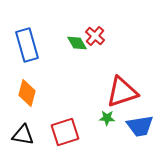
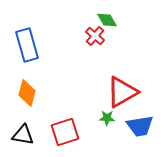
green diamond: moved 30 px right, 23 px up
red triangle: rotated 12 degrees counterclockwise
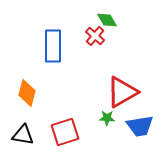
blue rectangle: moved 26 px right, 1 px down; rotated 16 degrees clockwise
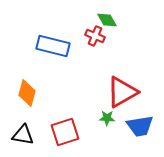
red cross: rotated 18 degrees counterclockwise
blue rectangle: rotated 76 degrees counterclockwise
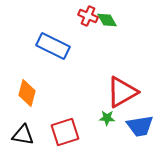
red cross: moved 7 px left, 20 px up
blue rectangle: rotated 12 degrees clockwise
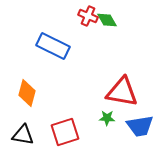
red triangle: rotated 40 degrees clockwise
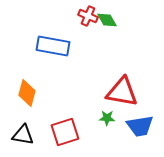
blue rectangle: rotated 16 degrees counterclockwise
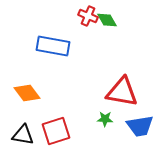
orange diamond: rotated 52 degrees counterclockwise
green star: moved 2 px left, 1 px down
red square: moved 9 px left, 1 px up
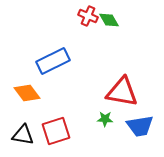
green diamond: moved 2 px right
blue rectangle: moved 15 px down; rotated 36 degrees counterclockwise
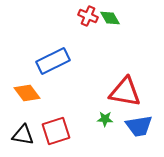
green diamond: moved 1 px right, 2 px up
red triangle: moved 3 px right
blue trapezoid: moved 1 px left
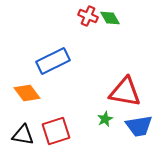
green star: rotated 28 degrees counterclockwise
